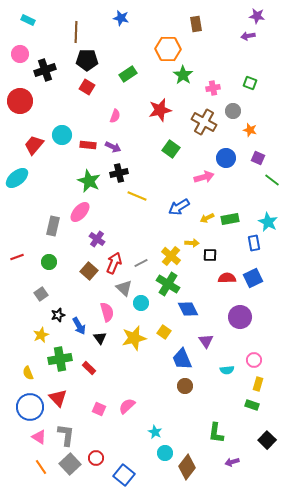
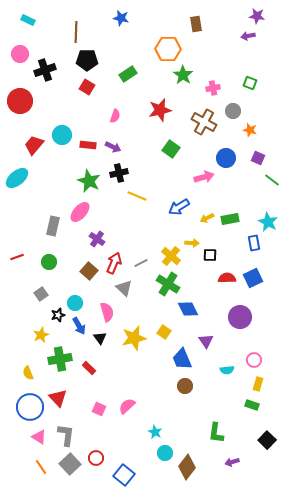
cyan circle at (141, 303): moved 66 px left
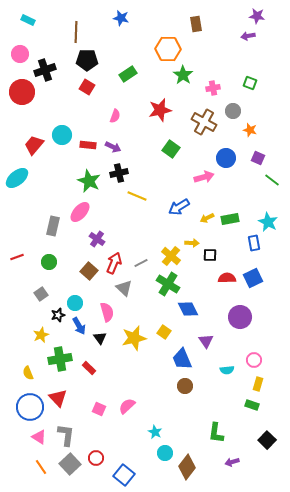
red circle at (20, 101): moved 2 px right, 9 px up
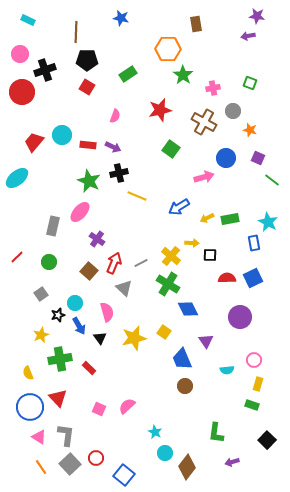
red trapezoid at (34, 145): moved 3 px up
red line at (17, 257): rotated 24 degrees counterclockwise
